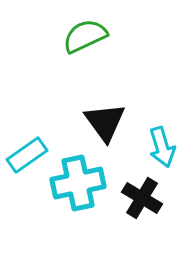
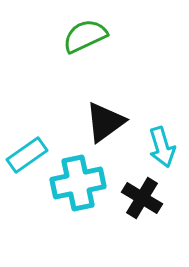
black triangle: rotated 30 degrees clockwise
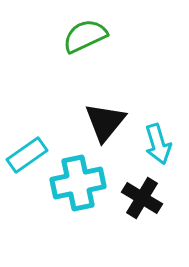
black triangle: rotated 15 degrees counterclockwise
cyan arrow: moved 4 px left, 3 px up
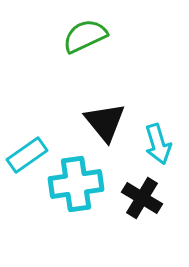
black triangle: rotated 18 degrees counterclockwise
cyan cross: moved 2 px left, 1 px down; rotated 4 degrees clockwise
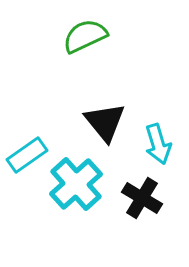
cyan cross: rotated 34 degrees counterclockwise
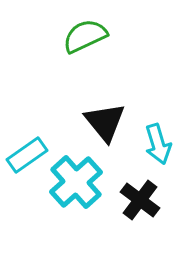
cyan cross: moved 2 px up
black cross: moved 2 px left, 2 px down; rotated 6 degrees clockwise
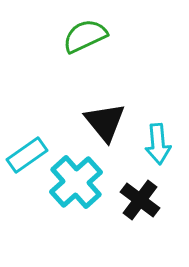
cyan arrow: rotated 12 degrees clockwise
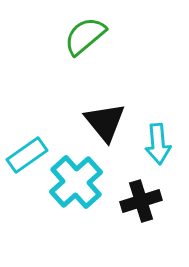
green semicircle: rotated 15 degrees counterclockwise
black cross: moved 1 px right, 1 px down; rotated 36 degrees clockwise
